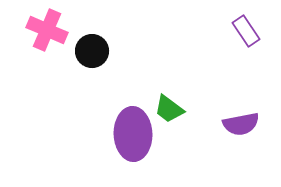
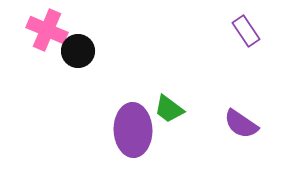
black circle: moved 14 px left
purple semicircle: rotated 45 degrees clockwise
purple ellipse: moved 4 px up
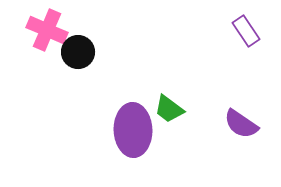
black circle: moved 1 px down
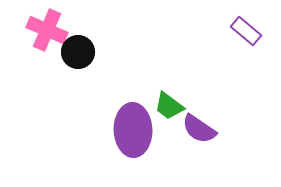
purple rectangle: rotated 16 degrees counterclockwise
green trapezoid: moved 3 px up
purple semicircle: moved 42 px left, 5 px down
